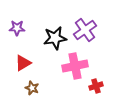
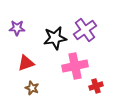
red triangle: moved 3 px right; rotated 12 degrees clockwise
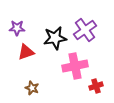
red triangle: moved 11 px up
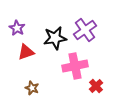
purple star: rotated 28 degrees clockwise
red cross: rotated 24 degrees counterclockwise
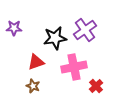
purple star: moved 3 px left; rotated 28 degrees counterclockwise
red triangle: moved 10 px right, 10 px down
pink cross: moved 1 px left, 1 px down
brown star: moved 1 px right, 2 px up
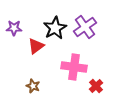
purple cross: moved 3 px up
black star: moved 10 px up; rotated 20 degrees counterclockwise
red triangle: moved 16 px up; rotated 18 degrees counterclockwise
pink cross: rotated 20 degrees clockwise
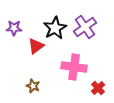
red cross: moved 2 px right, 2 px down
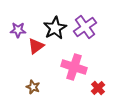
purple star: moved 4 px right, 2 px down
pink cross: rotated 10 degrees clockwise
brown star: moved 1 px down
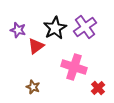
purple star: rotated 14 degrees clockwise
